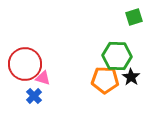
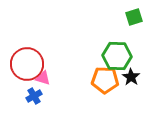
red circle: moved 2 px right
blue cross: rotated 14 degrees clockwise
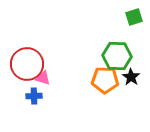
blue cross: rotated 28 degrees clockwise
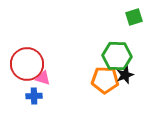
black star: moved 6 px left, 2 px up; rotated 18 degrees clockwise
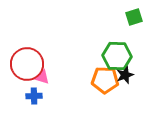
pink triangle: moved 1 px left, 1 px up
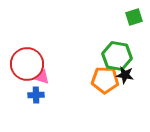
green hexagon: rotated 8 degrees clockwise
black star: rotated 30 degrees clockwise
blue cross: moved 2 px right, 1 px up
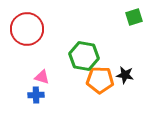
green hexagon: moved 33 px left
red circle: moved 35 px up
orange pentagon: moved 5 px left
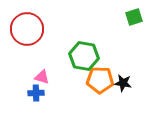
black star: moved 2 px left, 8 px down
blue cross: moved 2 px up
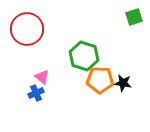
green hexagon: rotated 8 degrees clockwise
pink triangle: rotated 21 degrees clockwise
blue cross: rotated 21 degrees counterclockwise
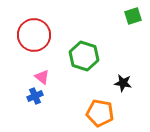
green square: moved 1 px left, 1 px up
red circle: moved 7 px right, 6 px down
orange pentagon: moved 33 px down; rotated 8 degrees clockwise
blue cross: moved 1 px left, 3 px down
